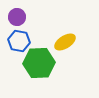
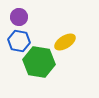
purple circle: moved 2 px right
green hexagon: moved 1 px up; rotated 12 degrees clockwise
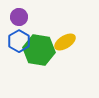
blue hexagon: rotated 20 degrees clockwise
green hexagon: moved 12 px up
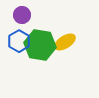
purple circle: moved 3 px right, 2 px up
green hexagon: moved 1 px right, 5 px up
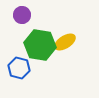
blue hexagon: moved 27 px down; rotated 15 degrees counterclockwise
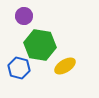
purple circle: moved 2 px right, 1 px down
yellow ellipse: moved 24 px down
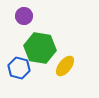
green hexagon: moved 3 px down
yellow ellipse: rotated 20 degrees counterclockwise
